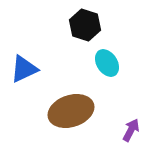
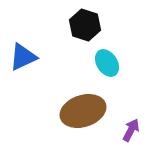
blue triangle: moved 1 px left, 12 px up
brown ellipse: moved 12 px right
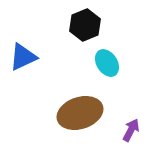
black hexagon: rotated 20 degrees clockwise
brown ellipse: moved 3 px left, 2 px down
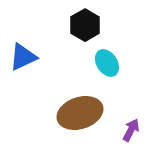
black hexagon: rotated 8 degrees counterclockwise
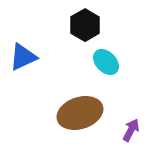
cyan ellipse: moved 1 px left, 1 px up; rotated 12 degrees counterclockwise
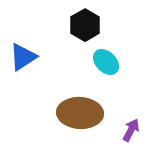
blue triangle: rotated 8 degrees counterclockwise
brown ellipse: rotated 21 degrees clockwise
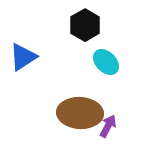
purple arrow: moved 23 px left, 4 px up
